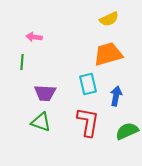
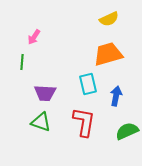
pink arrow: rotated 63 degrees counterclockwise
red L-shape: moved 4 px left
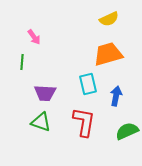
pink arrow: rotated 70 degrees counterclockwise
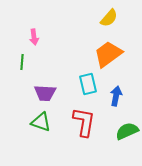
yellow semicircle: moved 1 px up; rotated 24 degrees counterclockwise
pink arrow: rotated 28 degrees clockwise
orange trapezoid: rotated 20 degrees counterclockwise
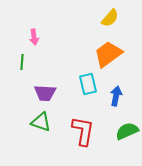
yellow semicircle: moved 1 px right
red L-shape: moved 1 px left, 9 px down
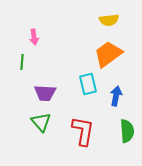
yellow semicircle: moved 1 px left, 2 px down; rotated 42 degrees clockwise
green triangle: rotated 30 degrees clockwise
green semicircle: rotated 110 degrees clockwise
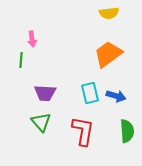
yellow semicircle: moved 7 px up
pink arrow: moved 2 px left, 2 px down
green line: moved 1 px left, 2 px up
cyan rectangle: moved 2 px right, 9 px down
blue arrow: rotated 96 degrees clockwise
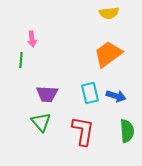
purple trapezoid: moved 2 px right, 1 px down
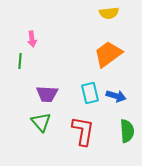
green line: moved 1 px left, 1 px down
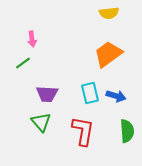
green line: moved 3 px right, 2 px down; rotated 49 degrees clockwise
